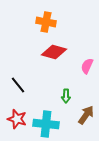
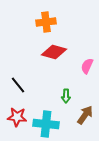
orange cross: rotated 18 degrees counterclockwise
brown arrow: moved 1 px left
red star: moved 2 px up; rotated 12 degrees counterclockwise
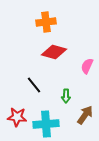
black line: moved 16 px right
cyan cross: rotated 10 degrees counterclockwise
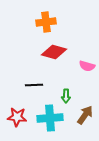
pink semicircle: rotated 98 degrees counterclockwise
black line: rotated 54 degrees counterclockwise
cyan cross: moved 4 px right, 6 px up
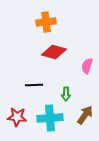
pink semicircle: rotated 91 degrees clockwise
green arrow: moved 2 px up
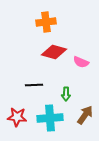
pink semicircle: moved 6 px left, 4 px up; rotated 84 degrees counterclockwise
